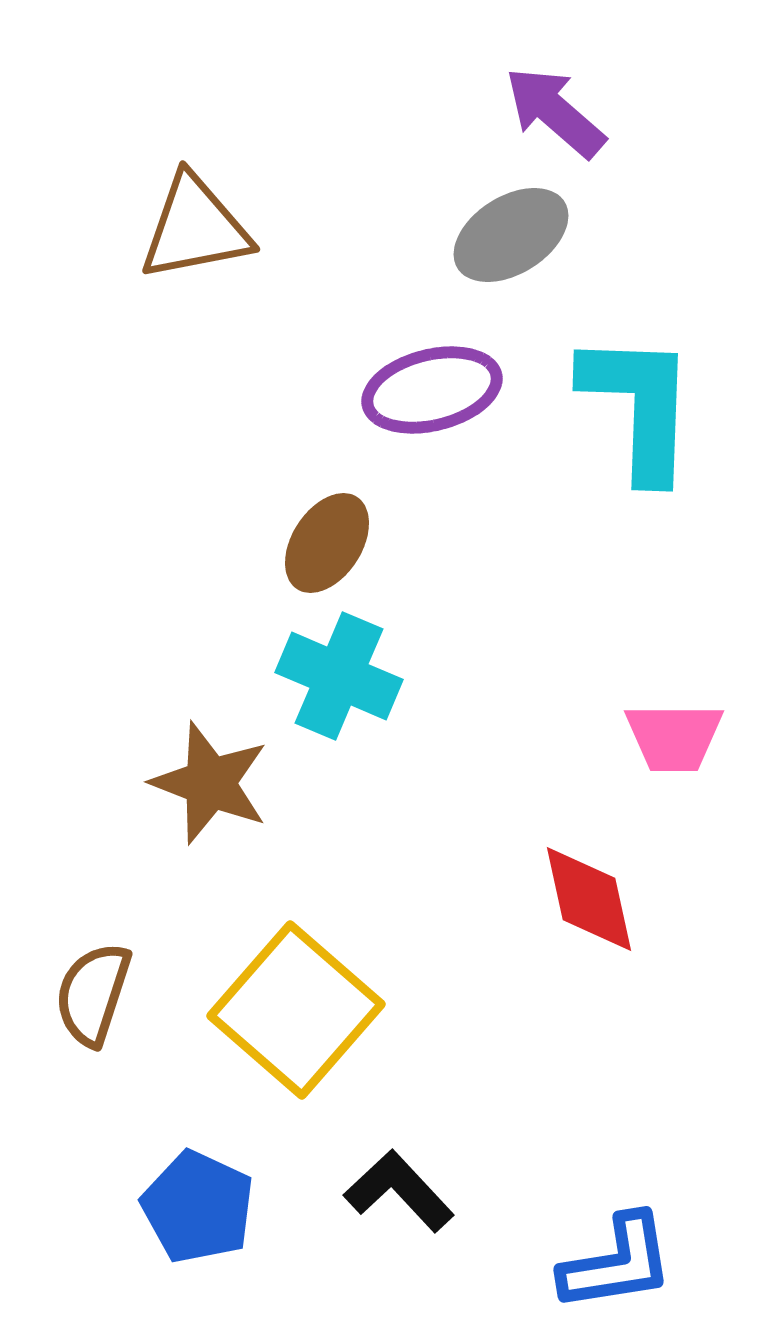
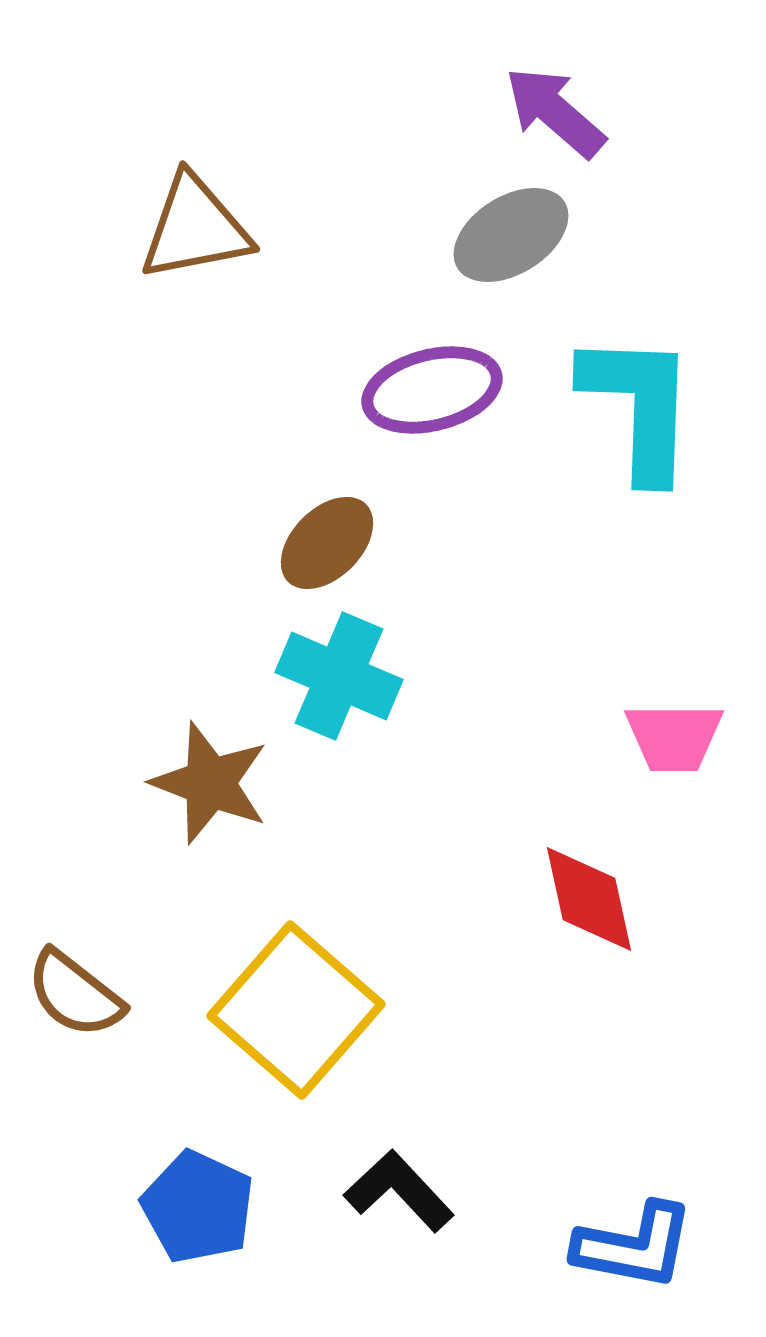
brown ellipse: rotated 12 degrees clockwise
brown semicircle: moved 18 px left; rotated 70 degrees counterclockwise
blue L-shape: moved 17 px right, 17 px up; rotated 20 degrees clockwise
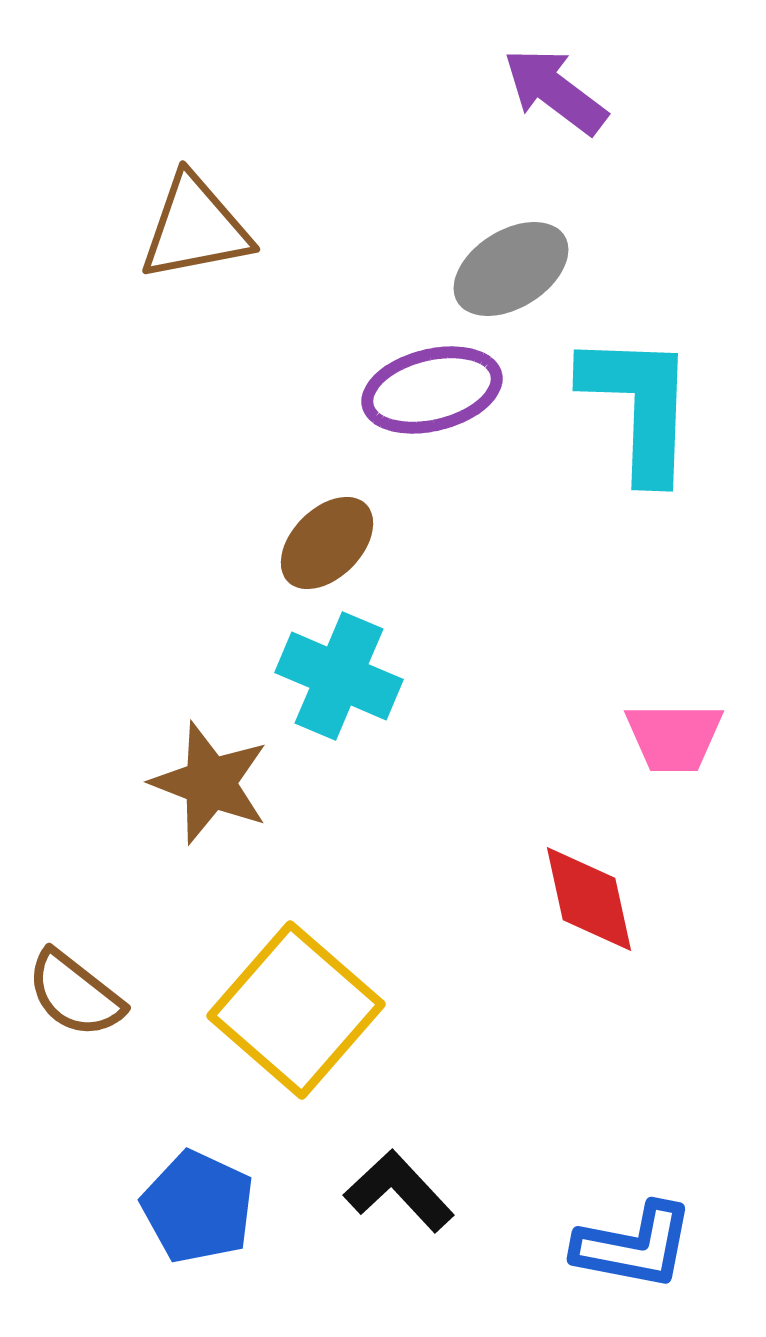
purple arrow: moved 21 px up; rotated 4 degrees counterclockwise
gray ellipse: moved 34 px down
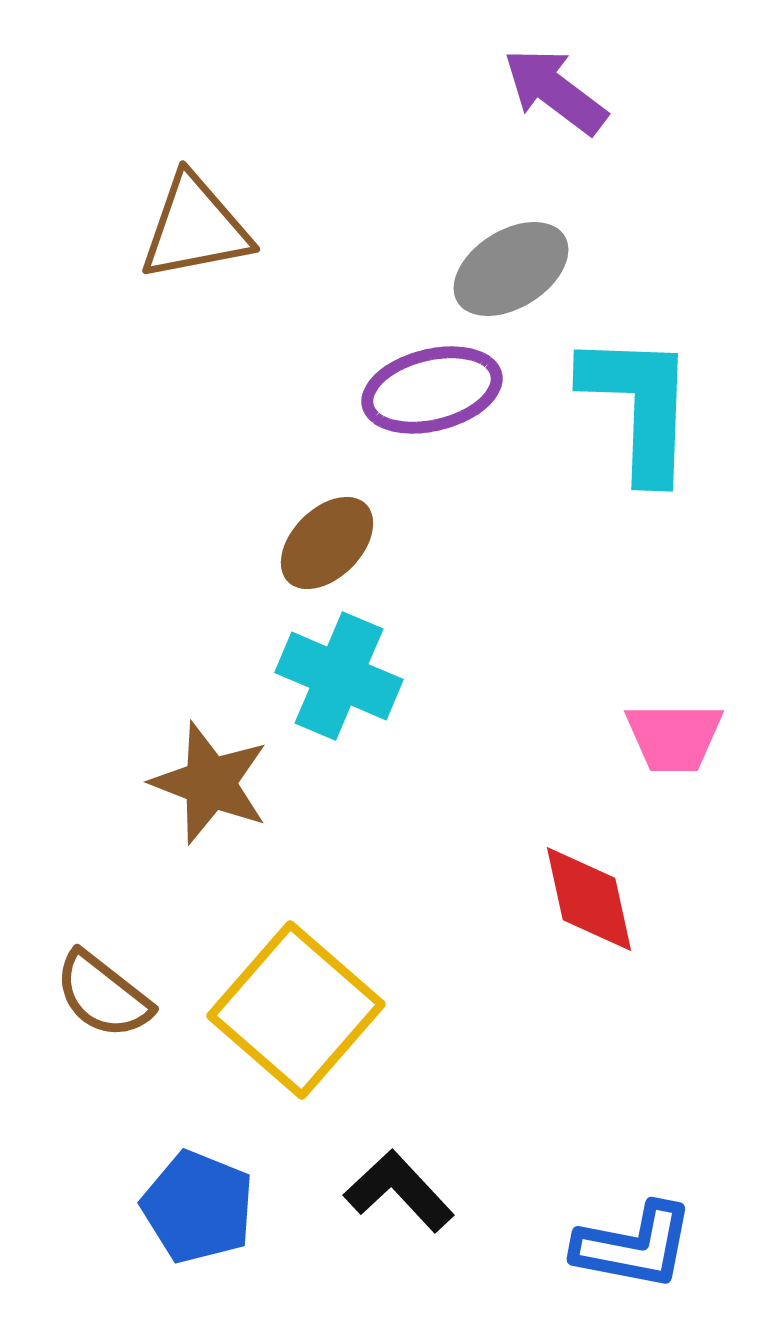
brown semicircle: moved 28 px right, 1 px down
blue pentagon: rotated 3 degrees counterclockwise
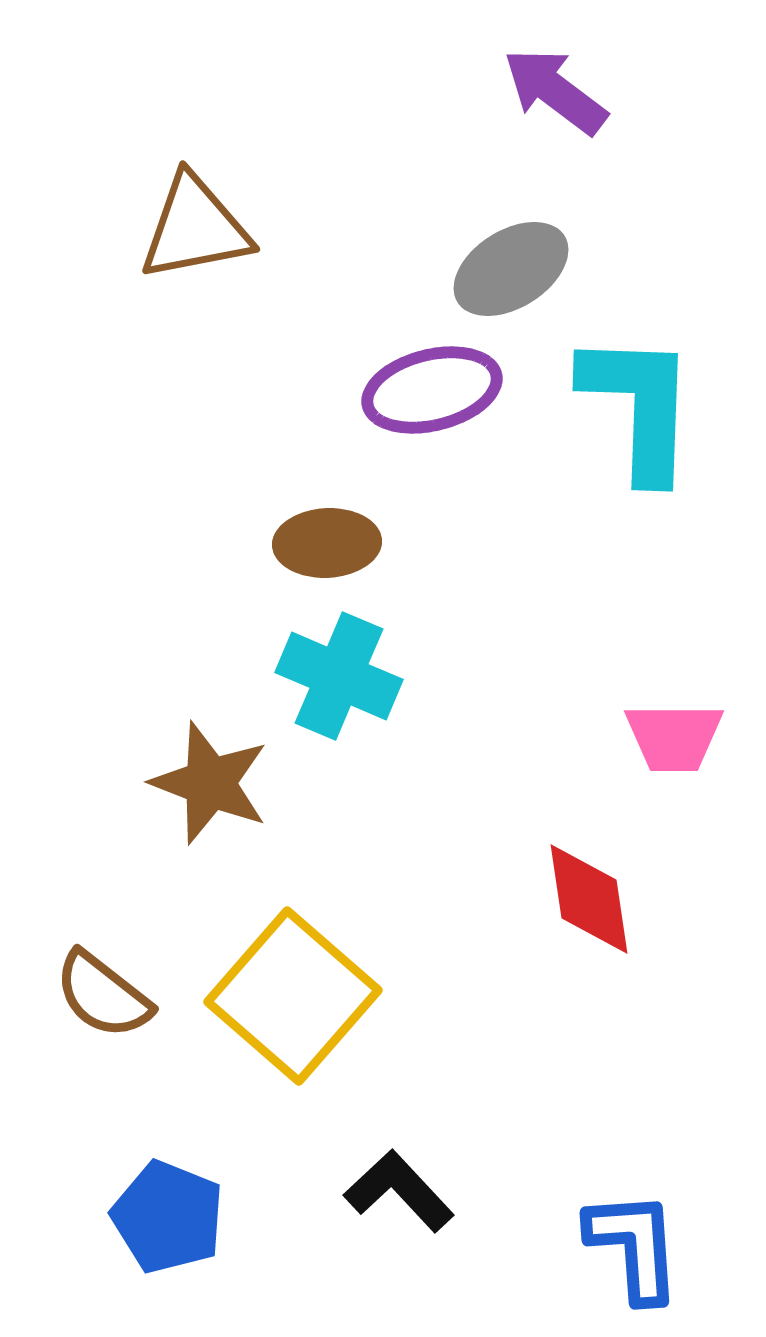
brown ellipse: rotated 42 degrees clockwise
red diamond: rotated 4 degrees clockwise
yellow square: moved 3 px left, 14 px up
blue pentagon: moved 30 px left, 10 px down
blue L-shape: rotated 105 degrees counterclockwise
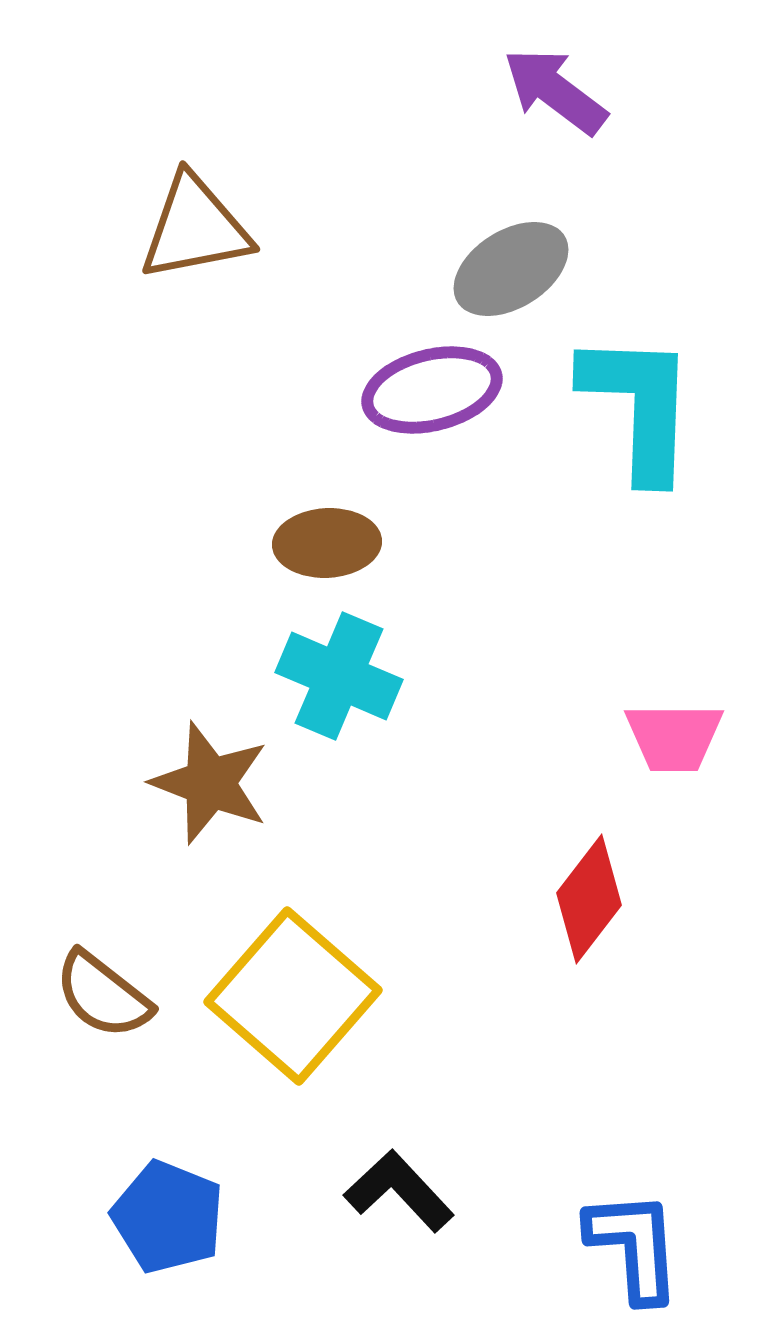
red diamond: rotated 46 degrees clockwise
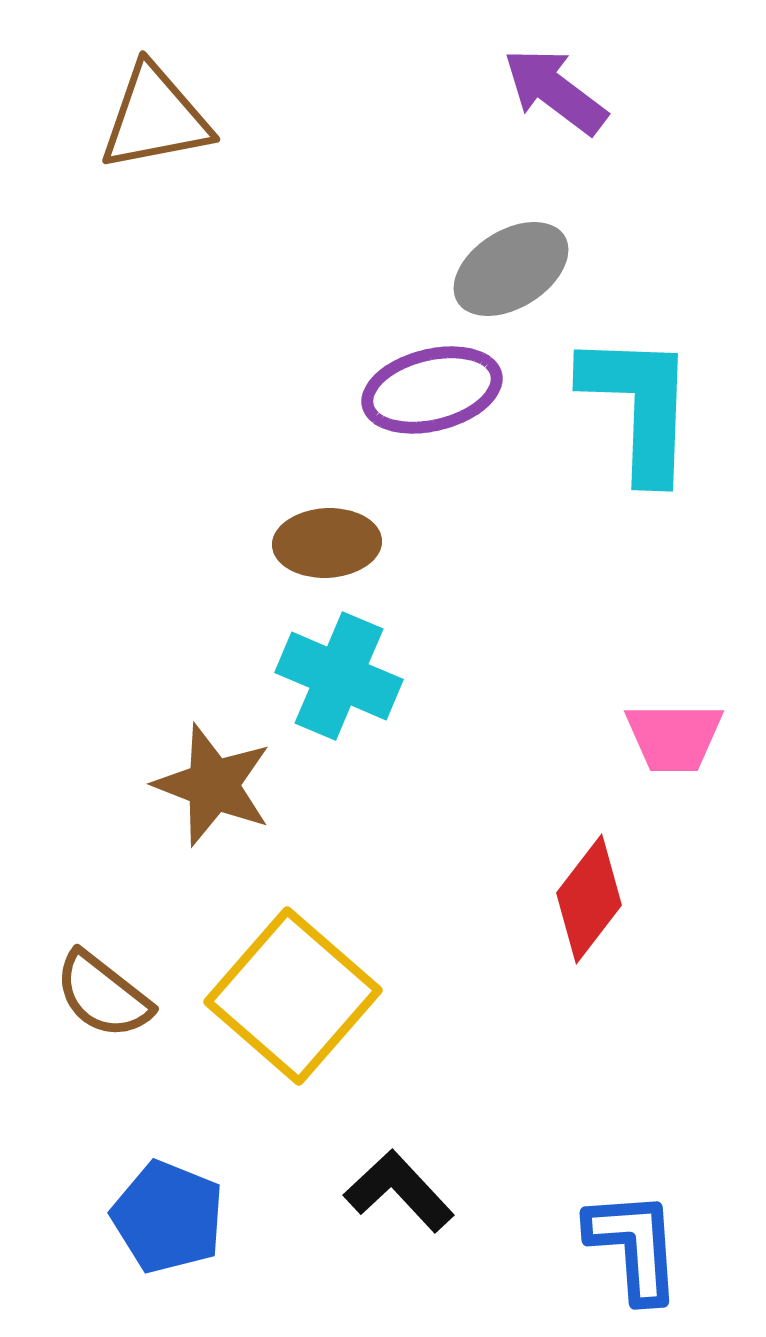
brown triangle: moved 40 px left, 110 px up
brown star: moved 3 px right, 2 px down
